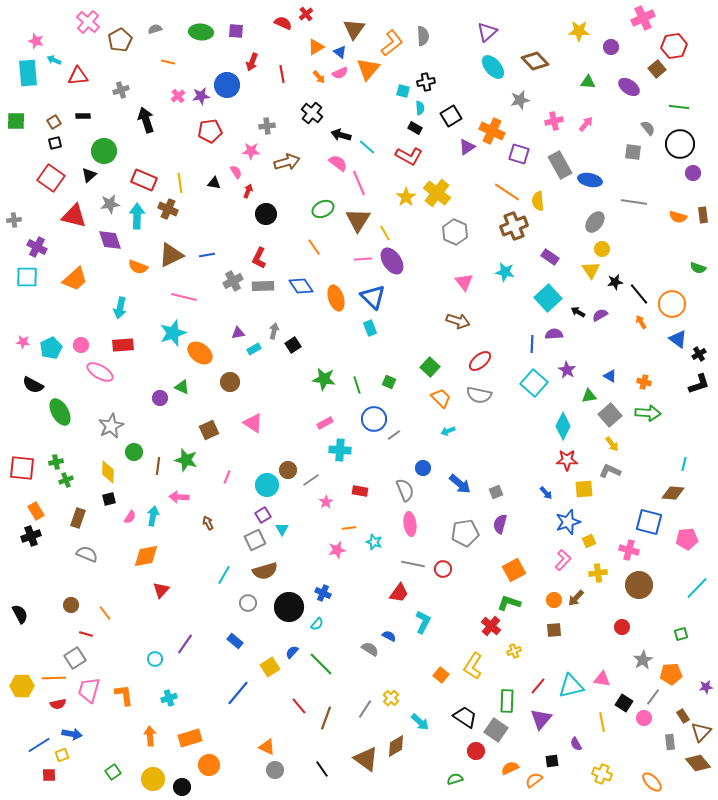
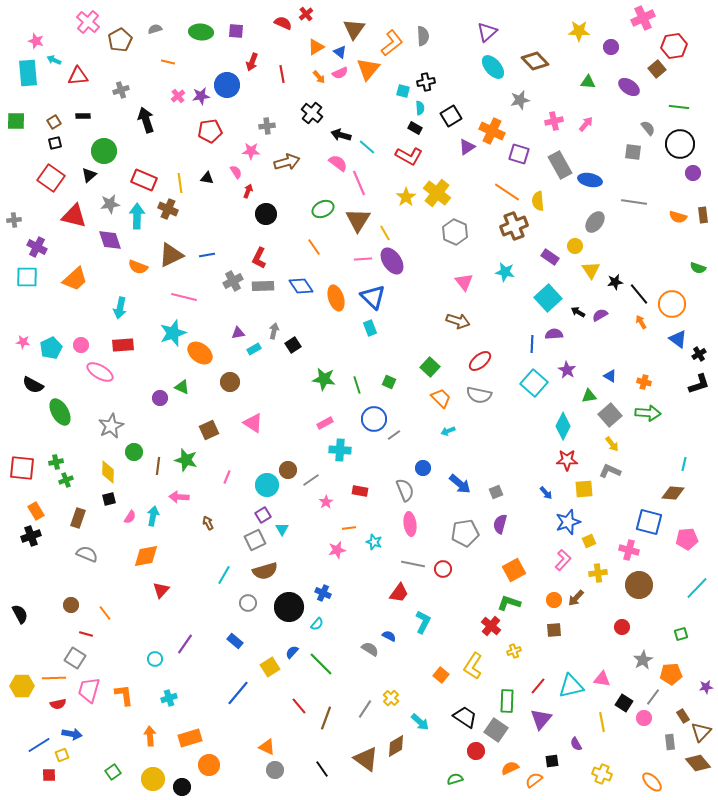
black triangle at (214, 183): moved 7 px left, 5 px up
yellow circle at (602, 249): moved 27 px left, 3 px up
gray square at (75, 658): rotated 25 degrees counterclockwise
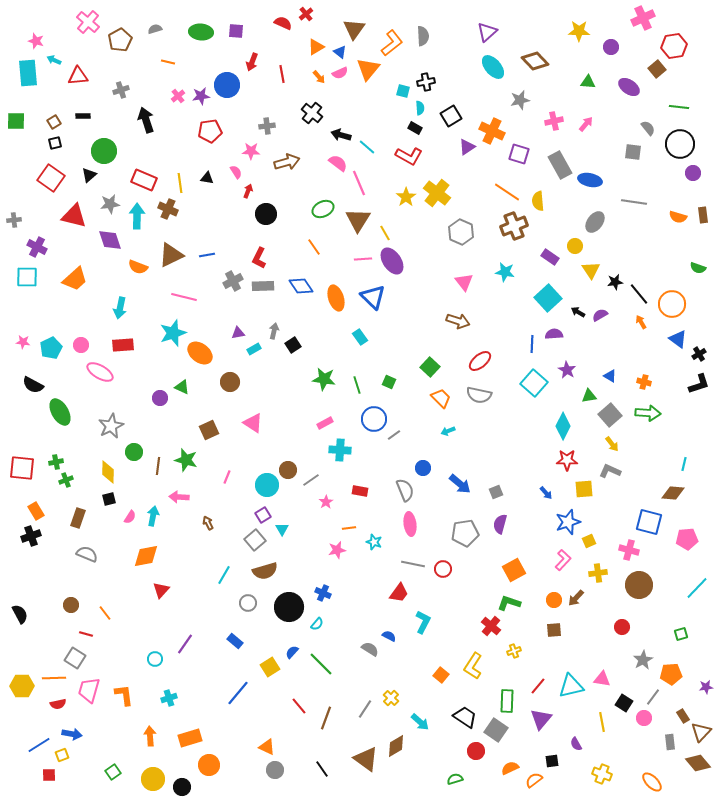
gray hexagon at (455, 232): moved 6 px right
cyan rectangle at (370, 328): moved 10 px left, 9 px down; rotated 14 degrees counterclockwise
gray square at (255, 540): rotated 15 degrees counterclockwise
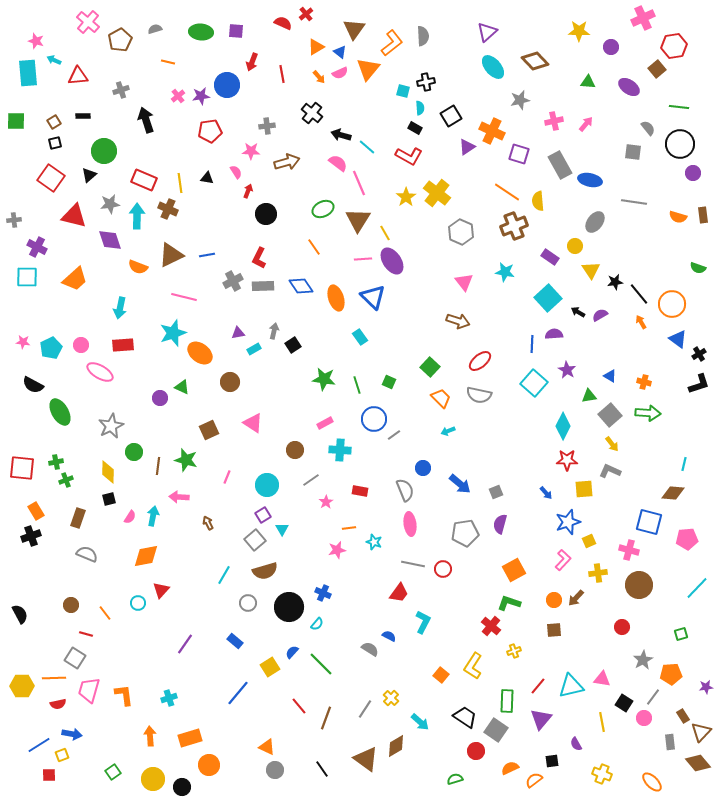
brown circle at (288, 470): moved 7 px right, 20 px up
cyan circle at (155, 659): moved 17 px left, 56 px up
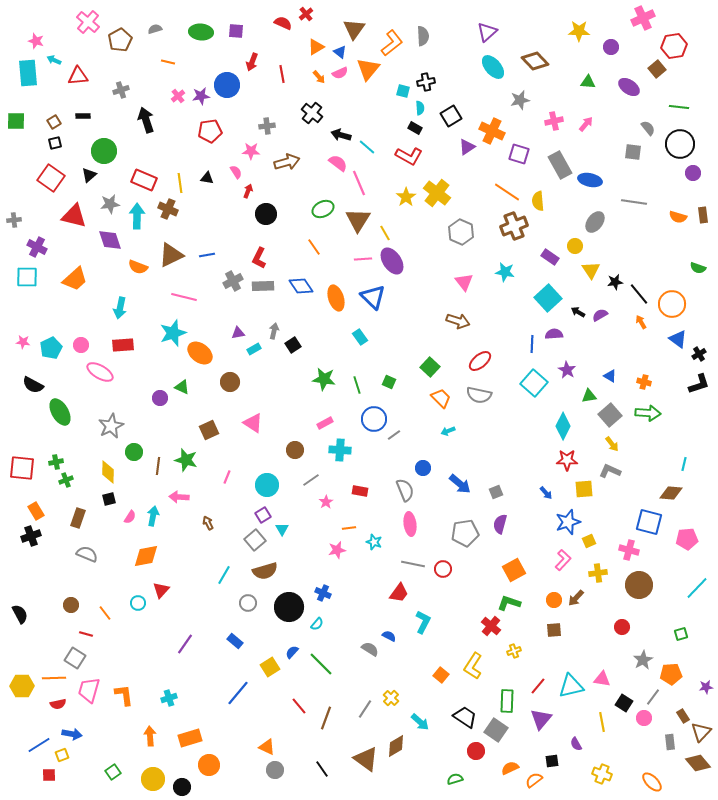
brown diamond at (673, 493): moved 2 px left
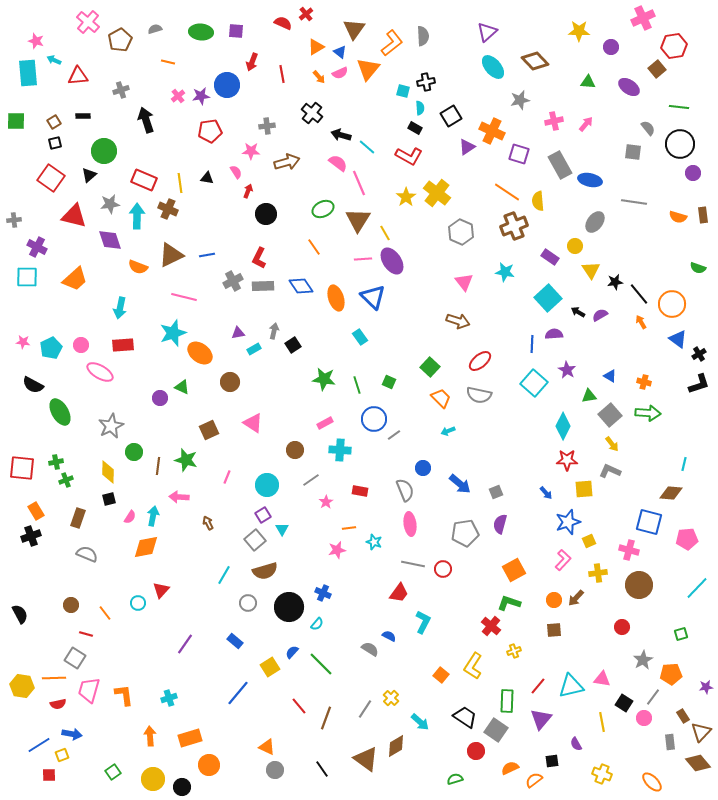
orange diamond at (146, 556): moved 9 px up
yellow hexagon at (22, 686): rotated 10 degrees clockwise
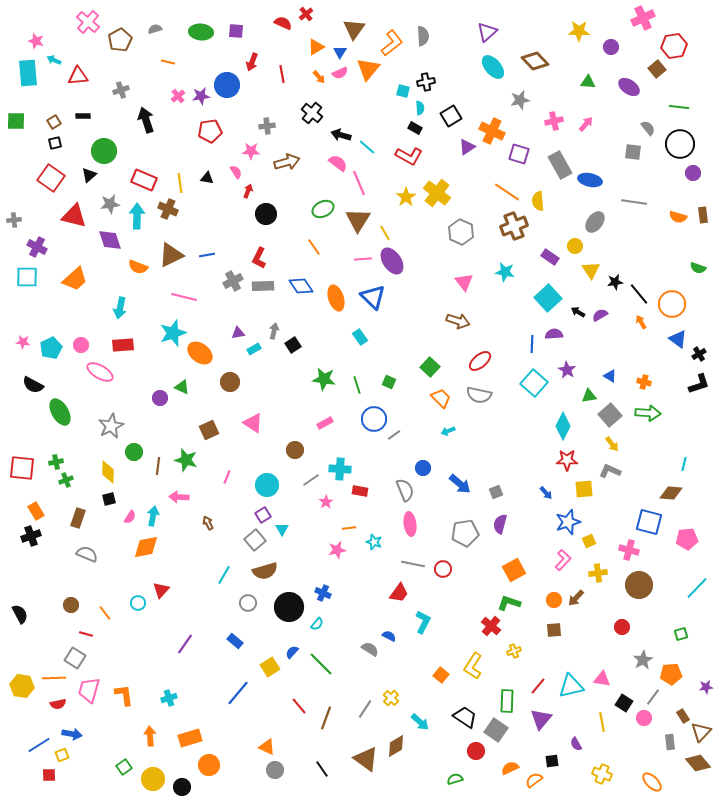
blue triangle at (340, 52): rotated 24 degrees clockwise
cyan cross at (340, 450): moved 19 px down
green square at (113, 772): moved 11 px right, 5 px up
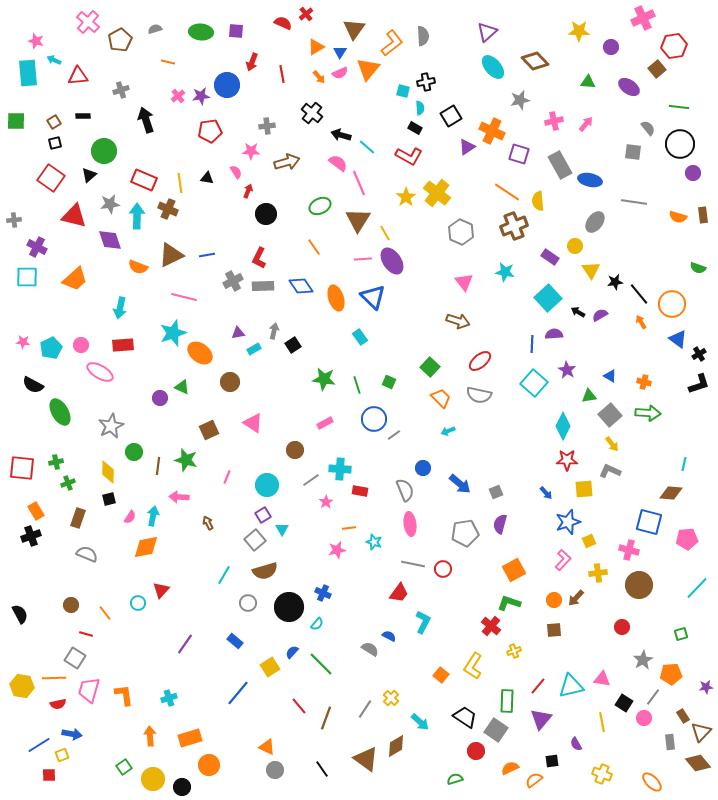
green ellipse at (323, 209): moved 3 px left, 3 px up
green cross at (66, 480): moved 2 px right, 3 px down
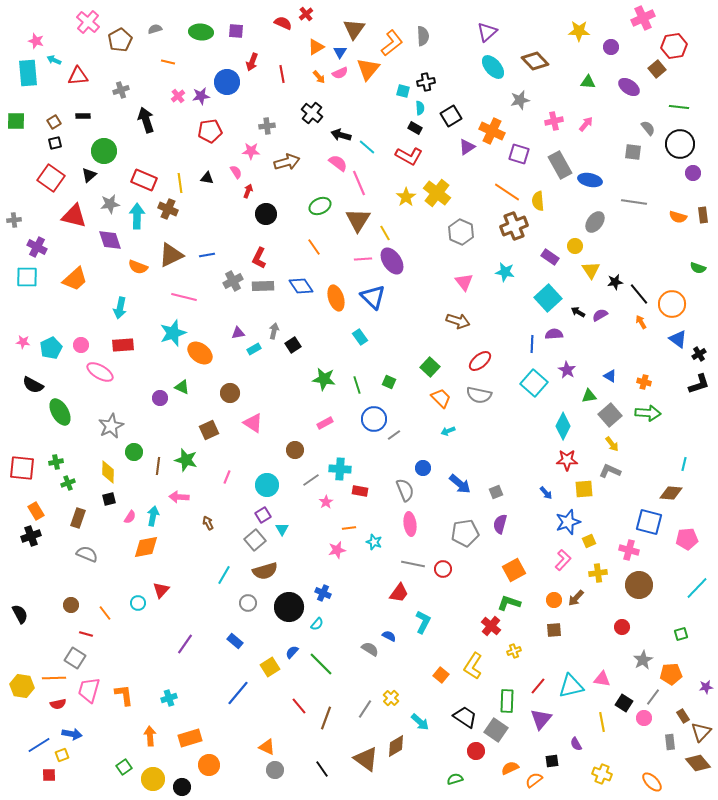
blue circle at (227, 85): moved 3 px up
brown circle at (230, 382): moved 11 px down
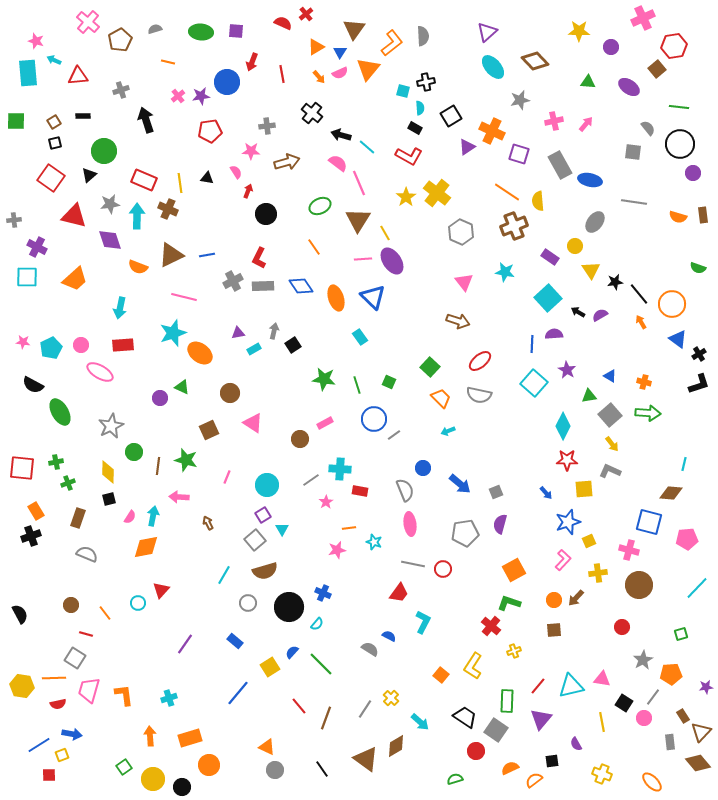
brown circle at (295, 450): moved 5 px right, 11 px up
